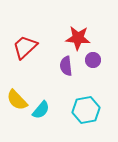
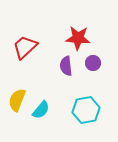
purple circle: moved 3 px down
yellow semicircle: rotated 65 degrees clockwise
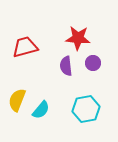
red trapezoid: rotated 28 degrees clockwise
cyan hexagon: moved 1 px up
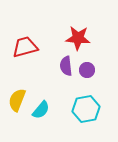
purple circle: moved 6 px left, 7 px down
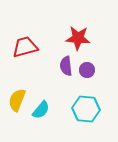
cyan hexagon: rotated 16 degrees clockwise
